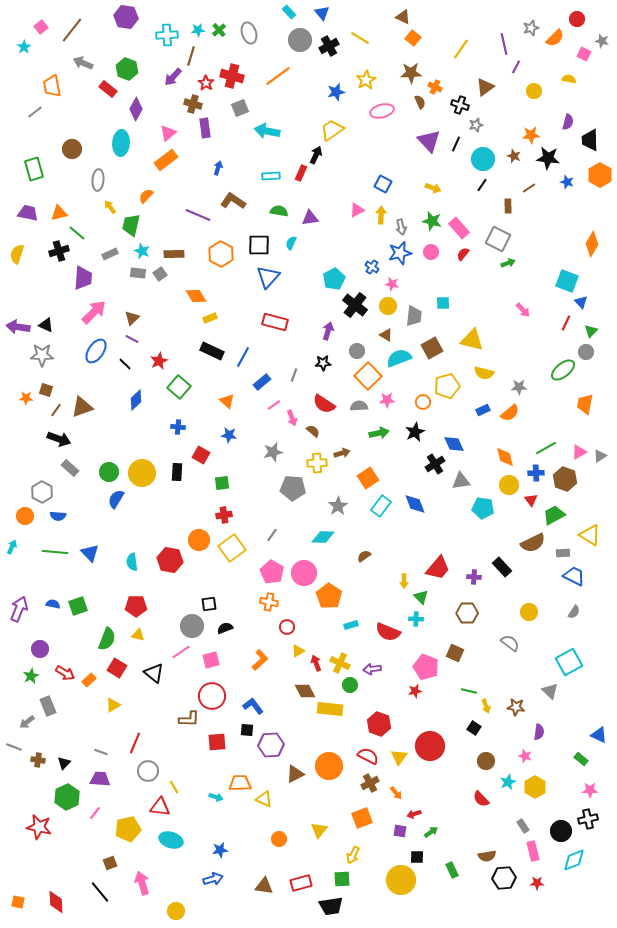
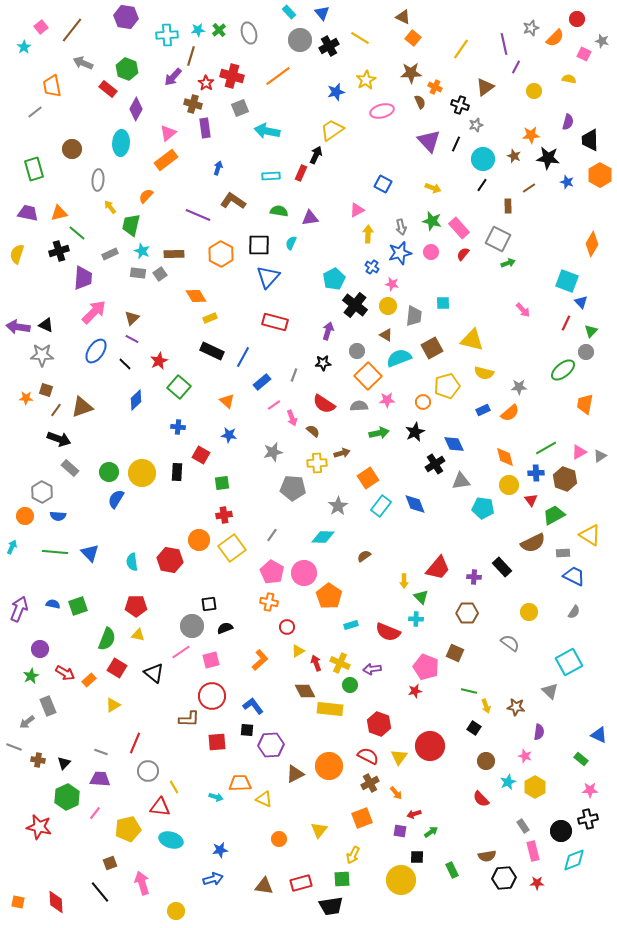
yellow arrow at (381, 215): moved 13 px left, 19 px down
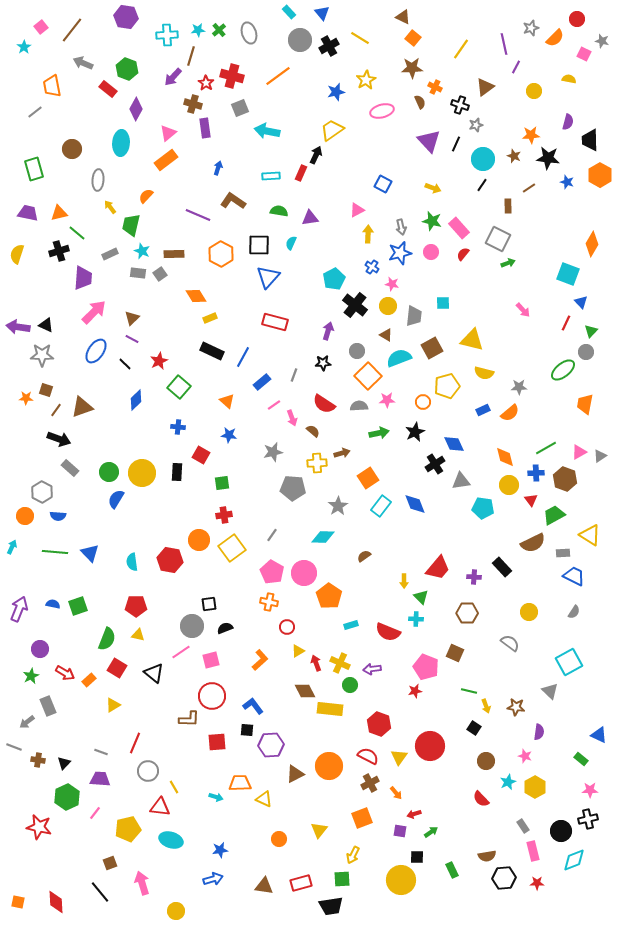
brown star at (411, 73): moved 1 px right, 5 px up
cyan square at (567, 281): moved 1 px right, 7 px up
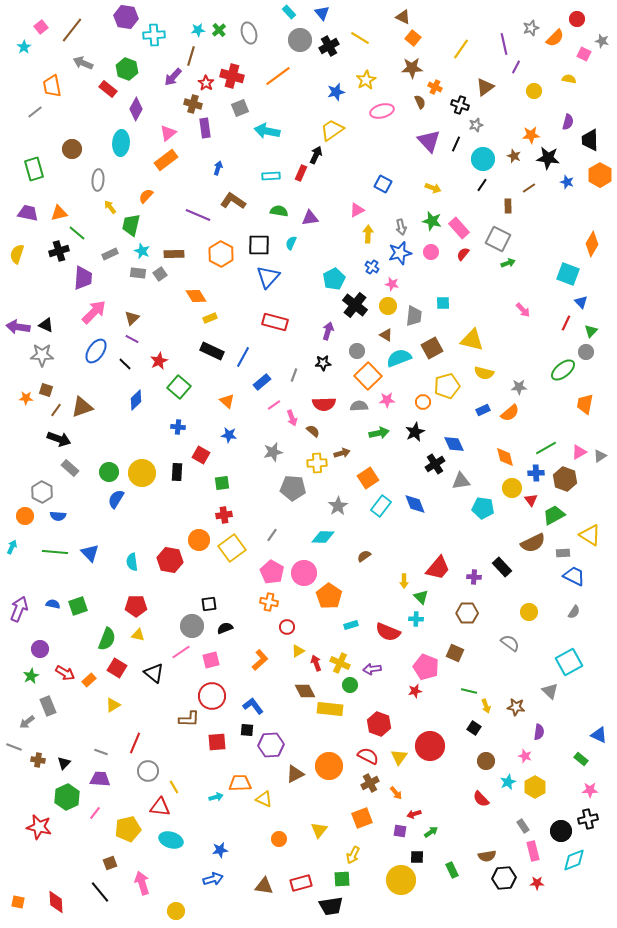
cyan cross at (167, 35): moved 13 px left
red semicircle at (324, 404): rotated 35 degrees counterclockwise
yellow circle at (509, 485): moved 3 px right, 3 px down
cyan arrow at (216, 797): rotated 32 degrees counterclockwise
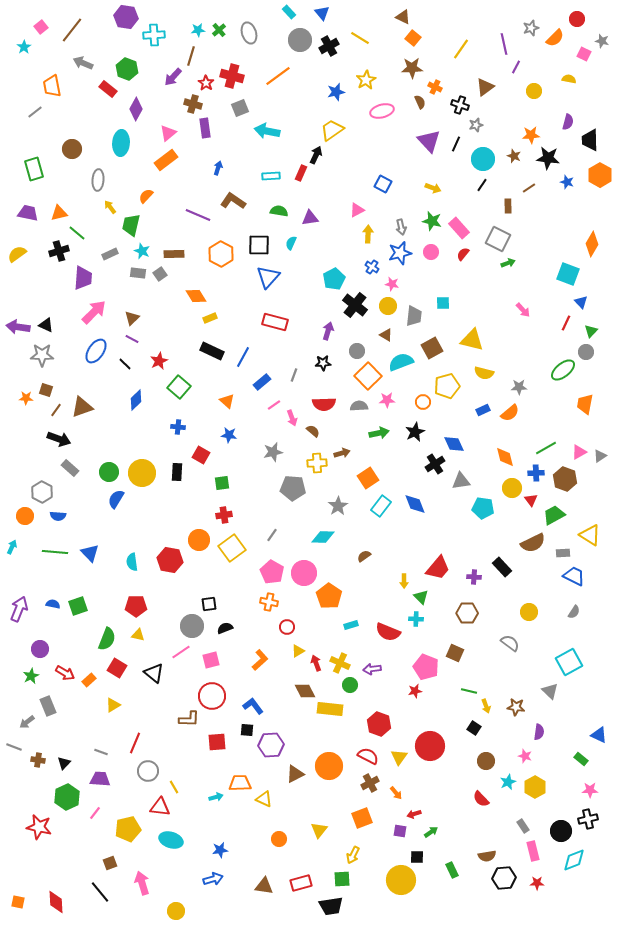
yellow semicircle at (17, 254): rotated 36 degrees clockwise
cyan semicircle at (399, 358): moved 2 px right, 4 px down
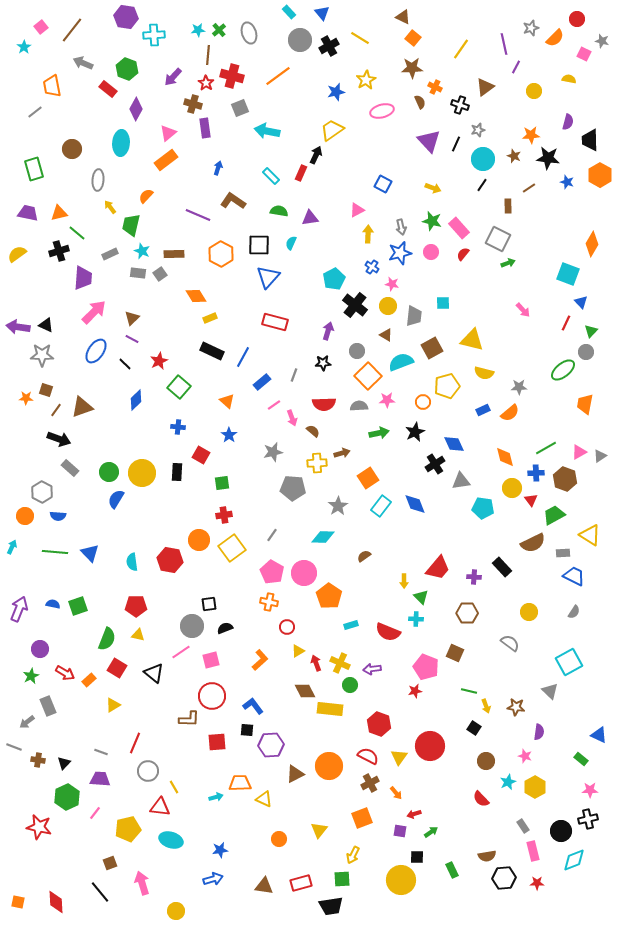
brown line at (191, 56): moved 17 px right, 1 px up; rotated 12 degrees counterclockwise
gray star at (476, 125): moved 2 px right, 5 px down
cyan rectangle at (271, 176): rotated 48 degrees clockwise
blue star at (229, 435): rotated 28 degrees clockwise
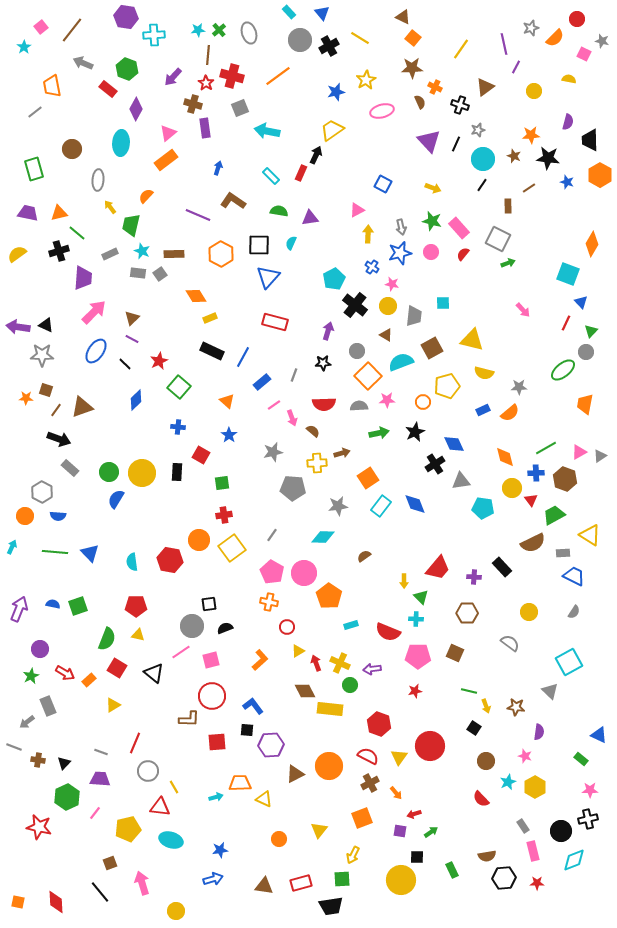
gray star at (338, 506): rotated 24 degrees clockwise
pink pentagon at (426, 667): moved 8 px left, 11 px up; rotated 20 degrees counterclockwise
